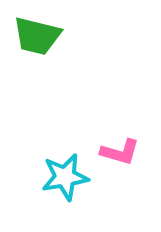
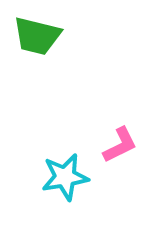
pink L-shape: moved 7 px up; rotated 42 degrees counterclockwise
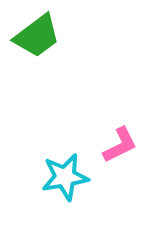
green trapezoid: rotated 51 degrees counterclockwise
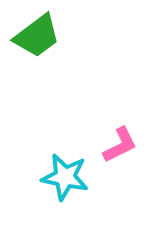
cyan star: rotated 21 degrees clockwise
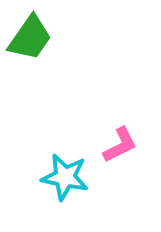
green trapezoid: moved 7 px left, 2 px down; rotated 18 degrees counterclockwise
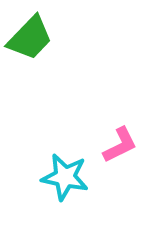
green trapezoid: rotated 9 degrees clockwise
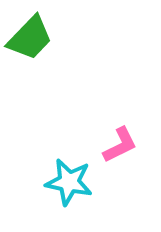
cyan star: moved 4 px right, 5 px down
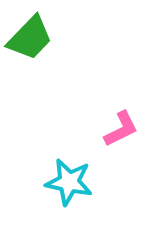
pink L-shape: moved 1 px right, 16 px up
